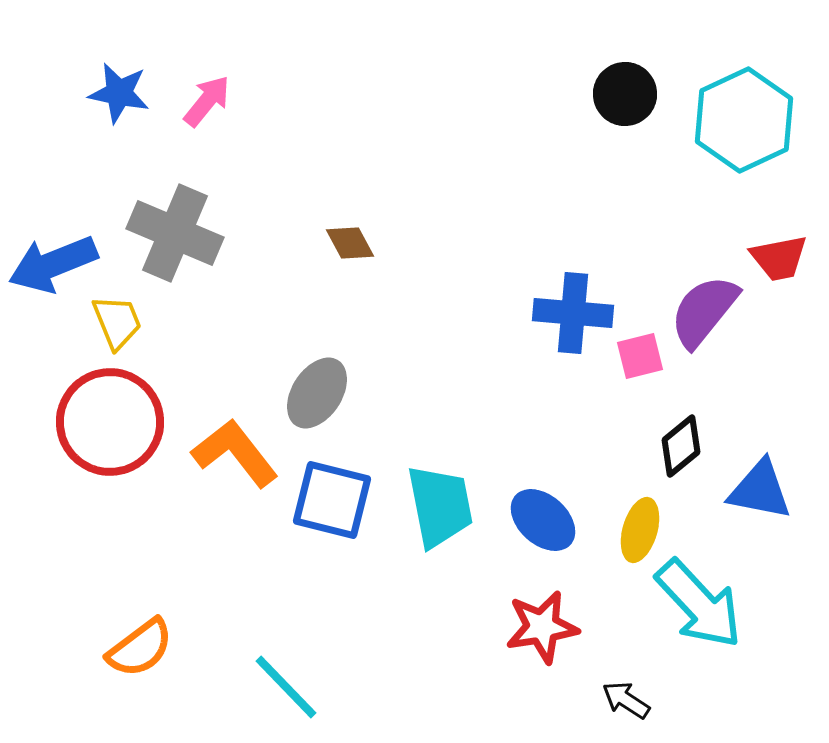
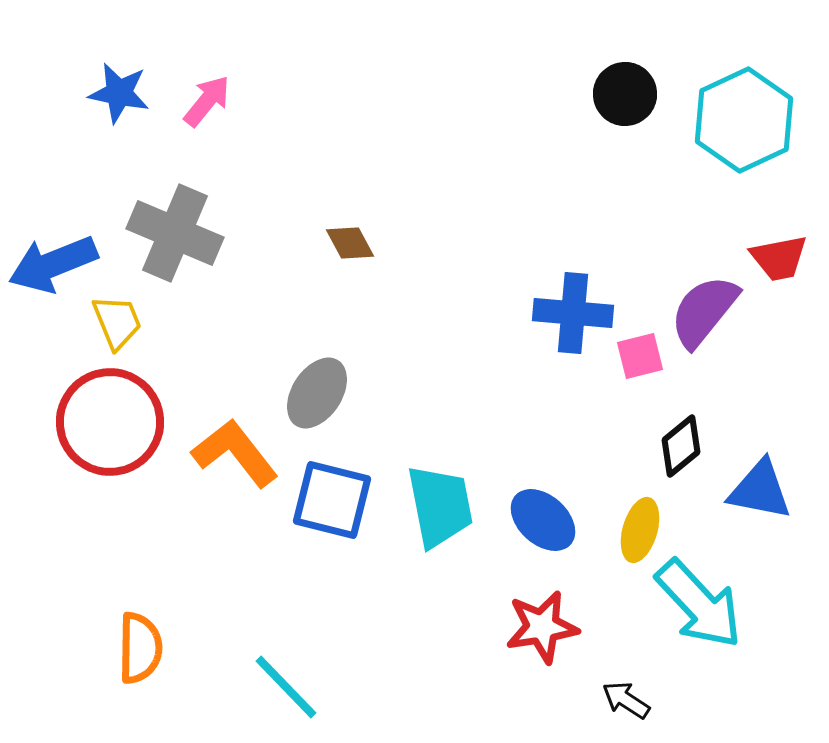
orange semicircle: rotated 52 degrees counterclockwise
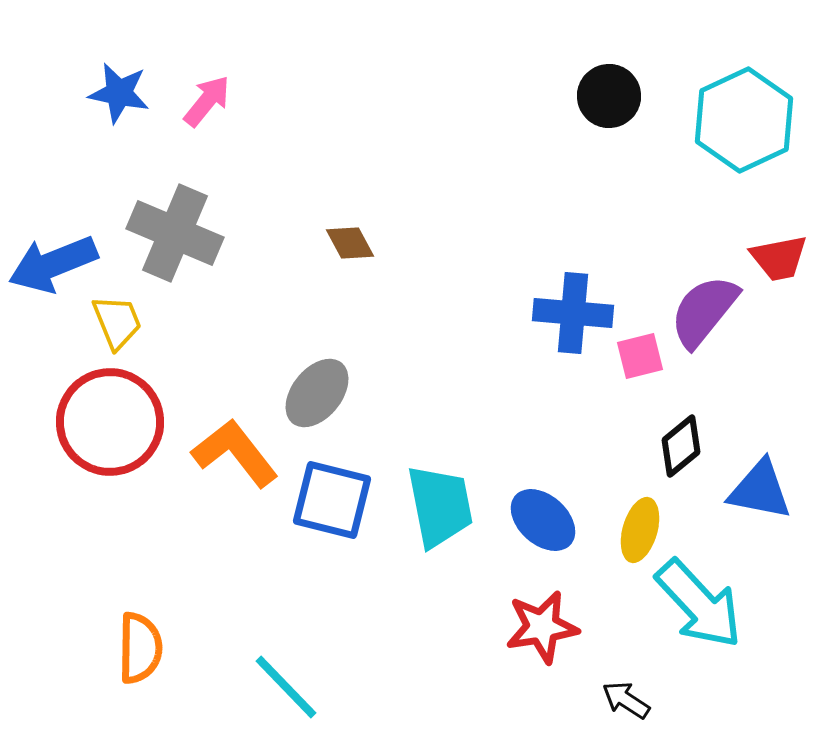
black circle: moved 16 px left, 2 px down
gray ellipse: rotated 6 degrees clockwise
